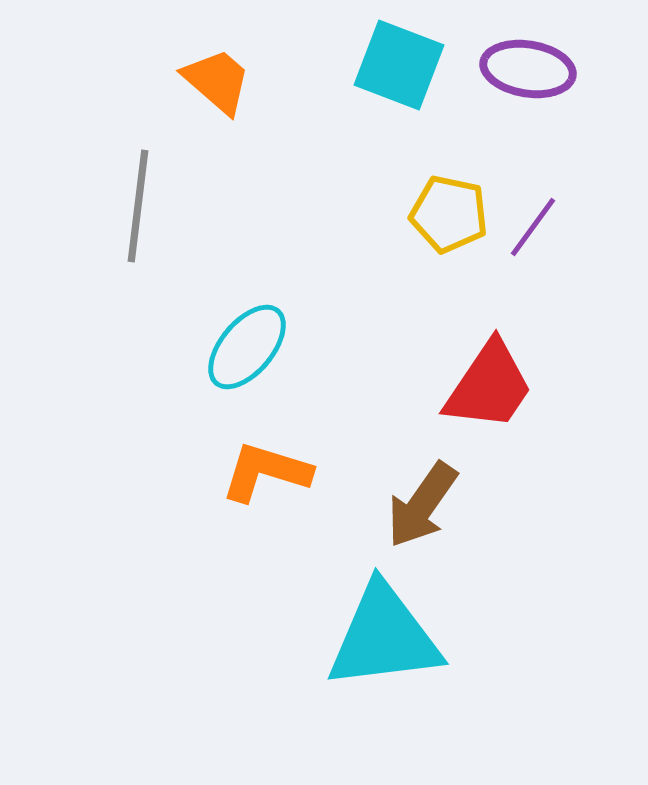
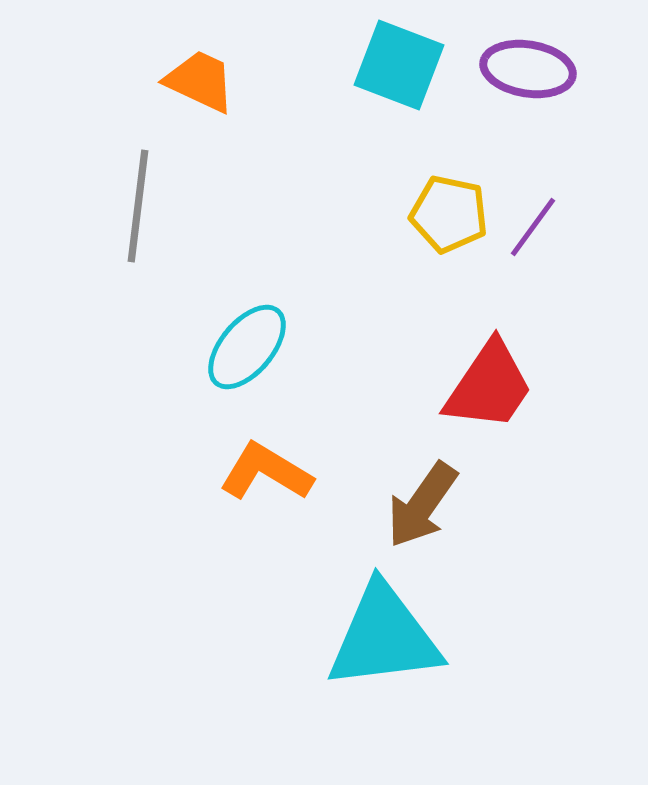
orange trapezoid: moved 17 px left; rotated 16 degrees counterclockwise
orange L-shape: rotated 14 degrees clockwise
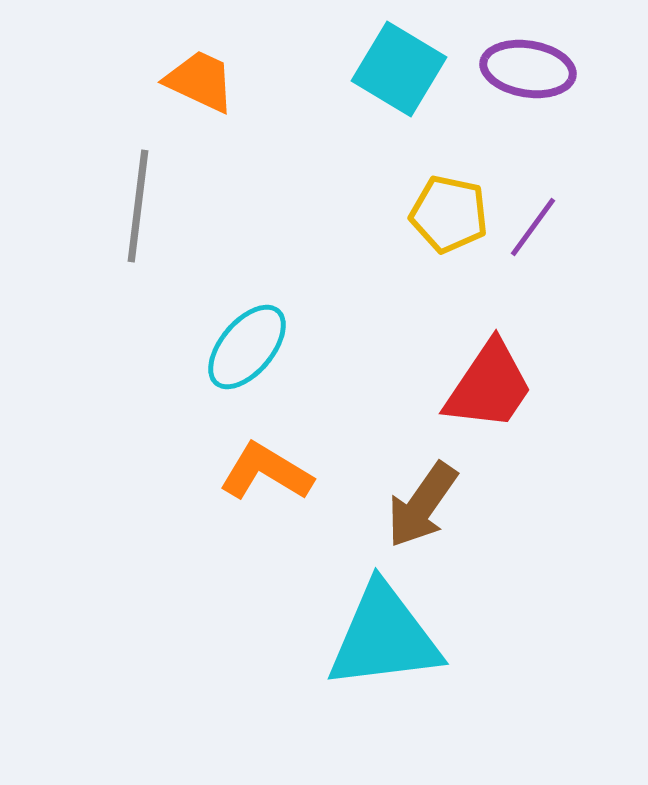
cyan square: moved 4 px down; rotated 10 degrees clockwise
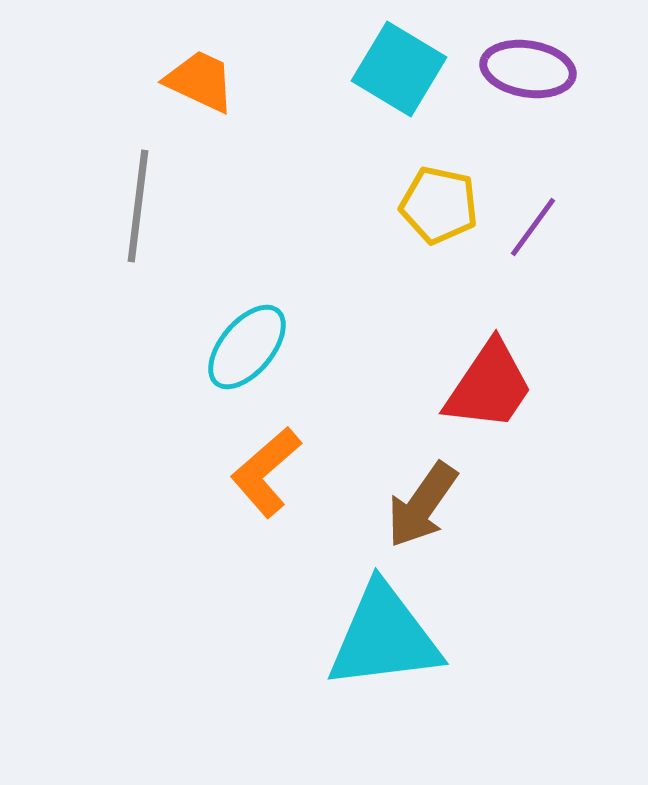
yellow pentagon: moved 10 px left, 9 px up
orange L-shape: rotated 72 degrees counterclockwise
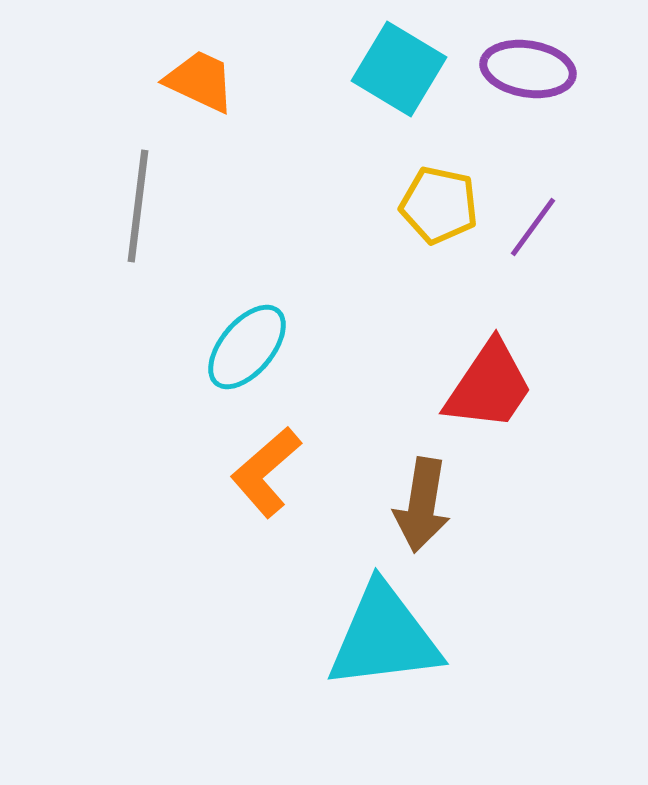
brown arrow: rotated 26 degrees counterclockwise
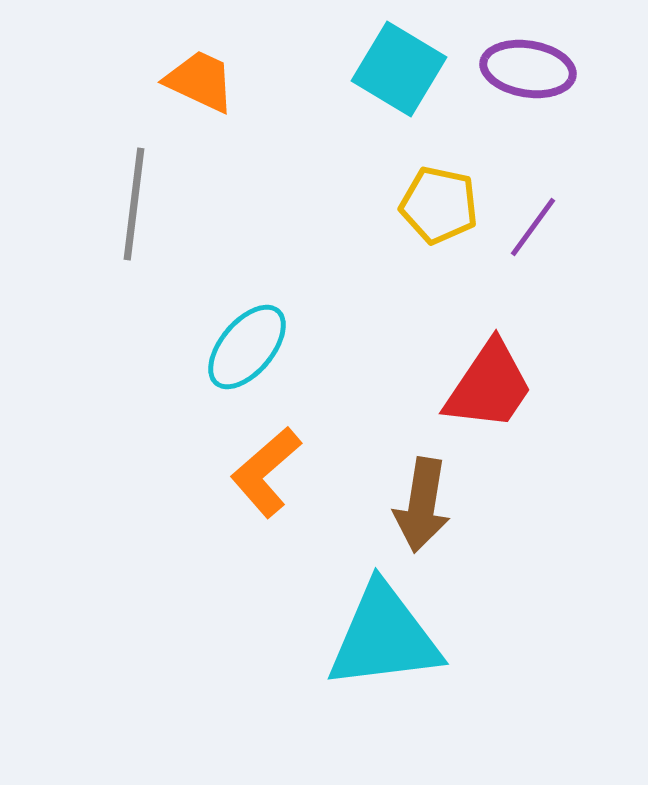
gray line: moved 4 px left, 2 px up
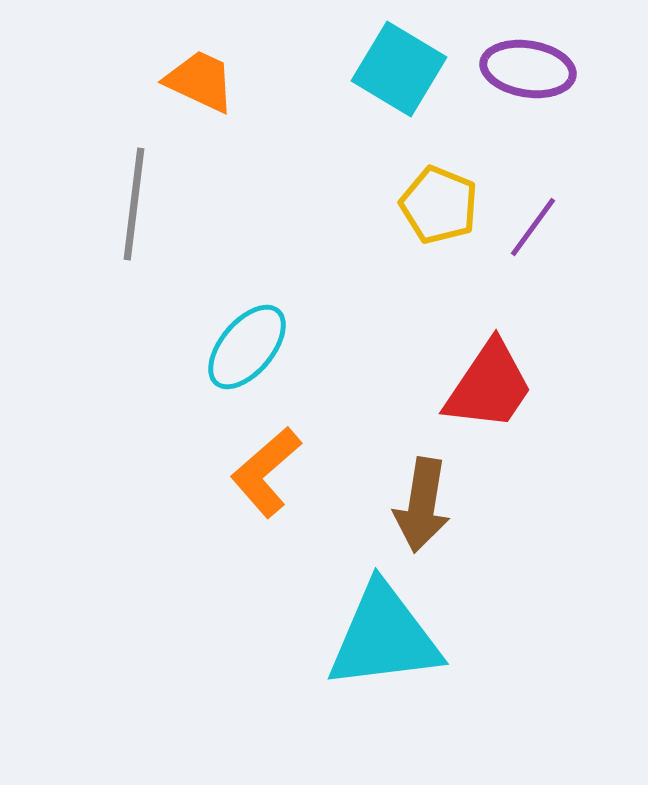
yellow pentagon: rotated 10 degrees clockwise
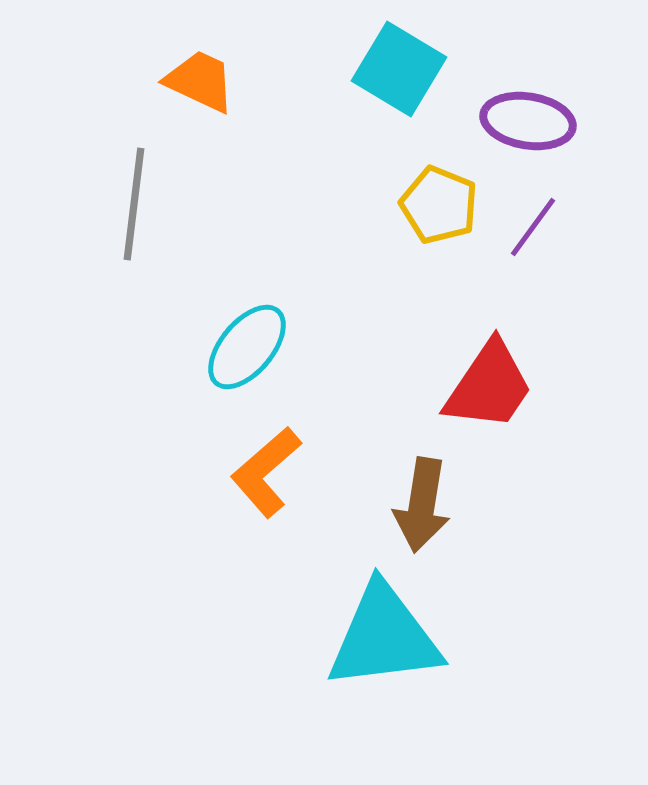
purple ellipse: moved 52 px down
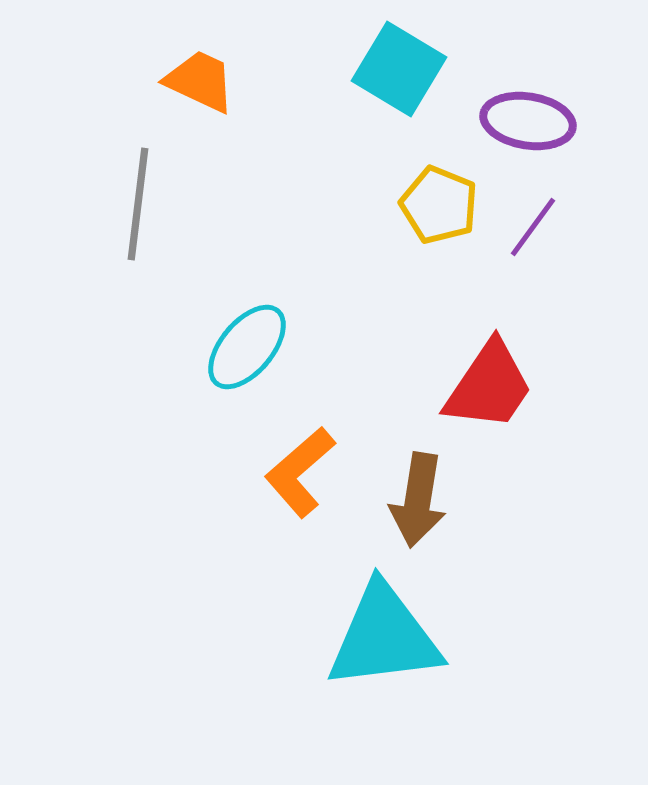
gray line: moved 4 px right
orange L-shape: moved 34 px right
brown arrow: moved 4 px left, 5 px up
